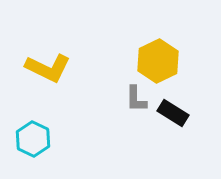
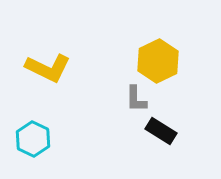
black rectangle: moved 12 px left, 18 px down
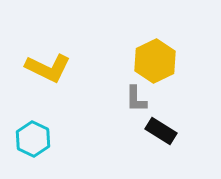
yellow hexagon: moved 3 px left
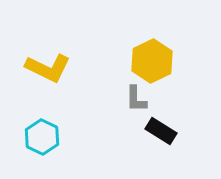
yellow hexagon: moved 3 px left
cyan hexagon: moved 9 px right, 2 px up
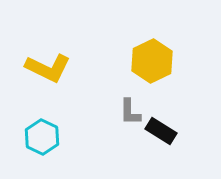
gray L-shape: moved 6 px left, 13 px down
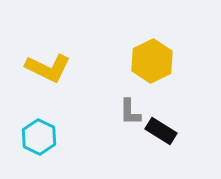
cyan hexagon: moved 3 px left
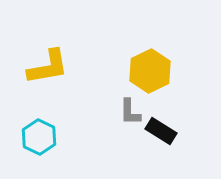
yellow hexagon: moved 2 px left, 10 px down
yellow L-shape: moved 1 px up; rotated 36 degrees counterclockwise
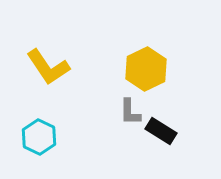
yellow L-shape: rotated 66 degrees clockwise
yellow hexagon: moved 4 px left, 2 px up
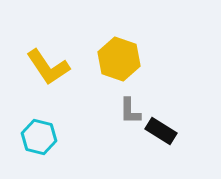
yellow hexagon: moved 27 px left, 10 px up; rotated 15 degrees counterclockwise
gray L-shape: moved 1 px up
cyan hexagon: rotated 12 degrees counterclockwise
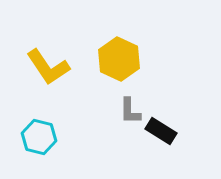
yellow hexagon: rotated 6 degrees clockwise
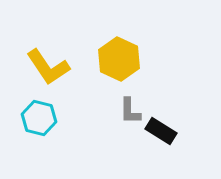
cyan hexagon: moved 19 px up
